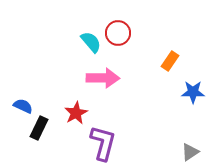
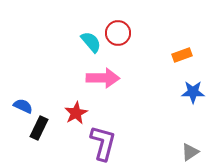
orange rectangle: moved 12 px right, 6 px up; rotated 36 degrees clockwise
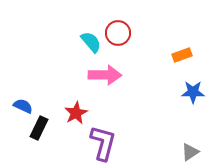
pink arrow: moved 2 px right, 3 px up
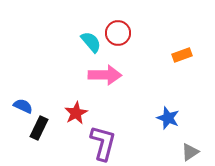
blue star: moved 25 px left, 26 px down; rotated 20 degrees clockwise
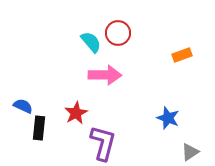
black rectangle: rotated 20 degrees counterclockwise
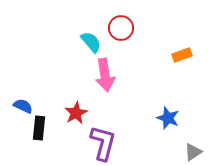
red circle: moved 3 px right, 5 px up
pink arrow: rotated 80 degrees clockwise
gray triangle: moved 3 px right
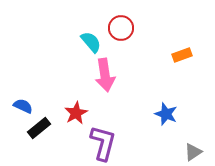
blue star: moved 2 px left, 4 px up
black rectangle: rotated 45 degrees clockwise
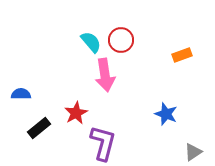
red circle: moved 12 px down
blue semicircle: moved 2 px left, 12 px up; rotated 24 degrees counterclockwise
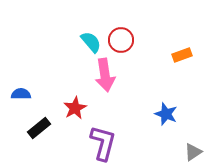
red star: moved 1 px left, 5 px up
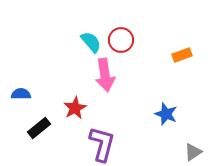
purple L-shape: moved 1 px left, 1 px down
